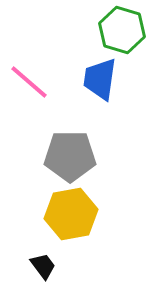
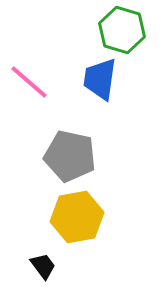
gray pentagon: rotated 12 degrees clockwise
yellow hexagon: moved 6 px right, 3 px down
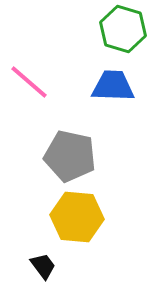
green hexagon: moved 1 px right, 1 px up
blue trapezoid: moved 13 px right, 7 px down; rotated 84 degrees clockwise
yellow hexagon: rotated 15 degrees clockwise
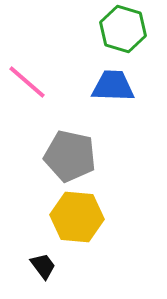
pink line: moved 2 px left
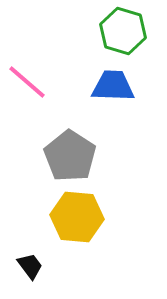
green hexagon: moved 2 px down
gray pentagon: rotated 21 degrees clockwise
black trapezoid: moved 13 px left
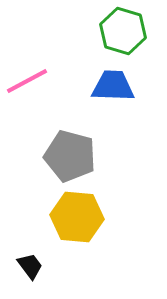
pink line: moved 1 px up; rotated 69 degrees counterclockwise
gray pentagon: rotated 18 degrees counterclockwise
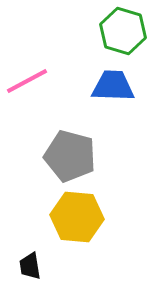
black trapezoid: rotated 152 degrees counterclockwise
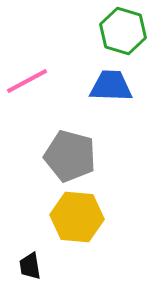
blue trapezoid: moved 2 px left
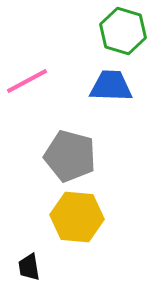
black trapezoid: moved 1 px left, 1 px down
